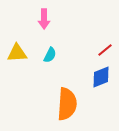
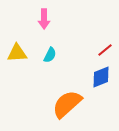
orange semicircle: rotated 136 degrees counterclockwise
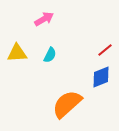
pink arrow: rotated 120 degrees counterclockwise
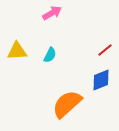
pink arrow: moved 8 px right, 6 px up
yellow triangle: moved 2 px up
blue diamond: moved 3 px down
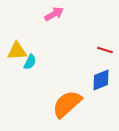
pink arrow: moved 2 px right, 1 px down
red line: rotated 56 degrees clockwise
cyan semicircle: moved 20 px left, 7 px down
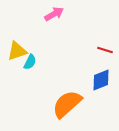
yellow triangle: rotated 15 degrees counterclockwise
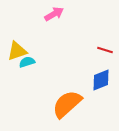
cyan semicircle: moved 3 px left; rotated 133 degrees counterclockwise
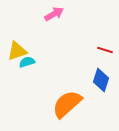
blue diamond: rotated 50 degrees counterclockwise
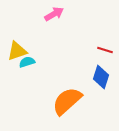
blue diamond: moved 3 px up
orange semicircle: moved 3 px up
